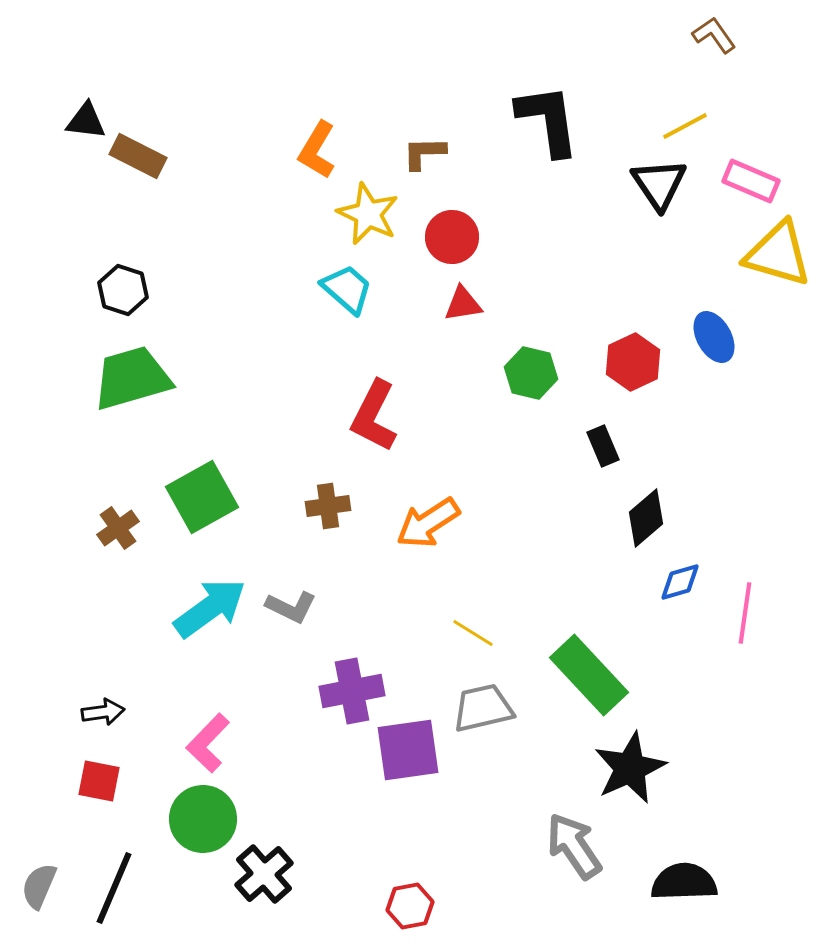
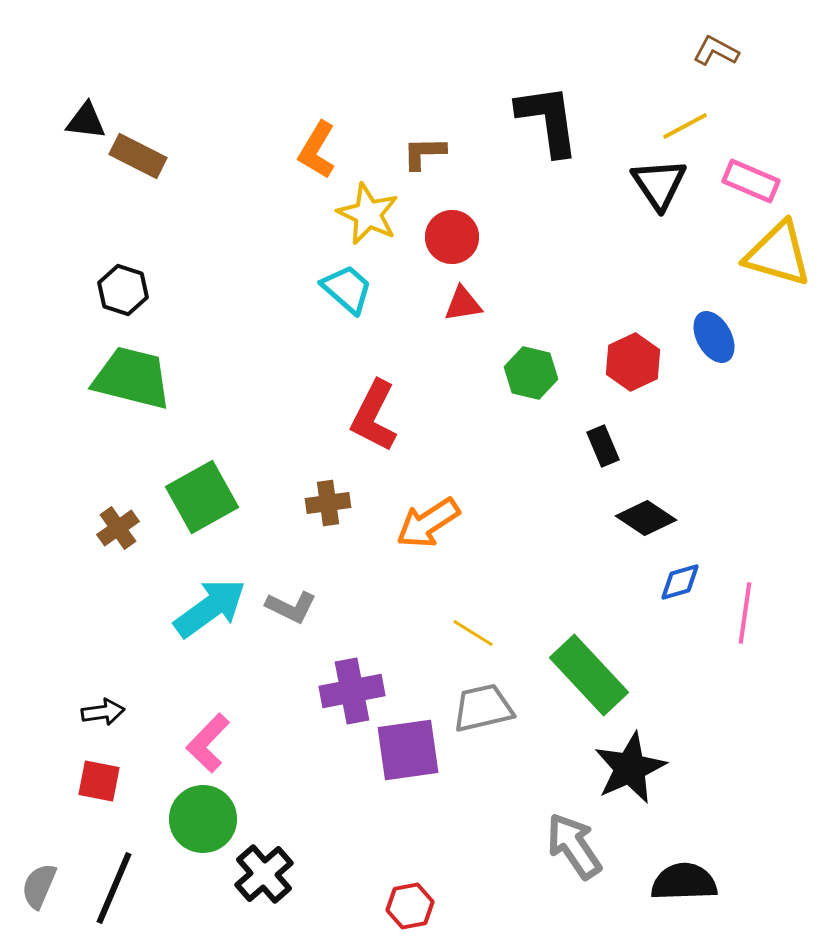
brown L-shape at (714, 35): moved 2 px right, 16 px down; rotated 27 degrees counterclockwise
green trapezoid at (132, 378): rotated 30 degrees clockwise
brown cross at (328, 506): moved 3 px up
black diamond at (646, 518): rotated 74 degrees clockwise
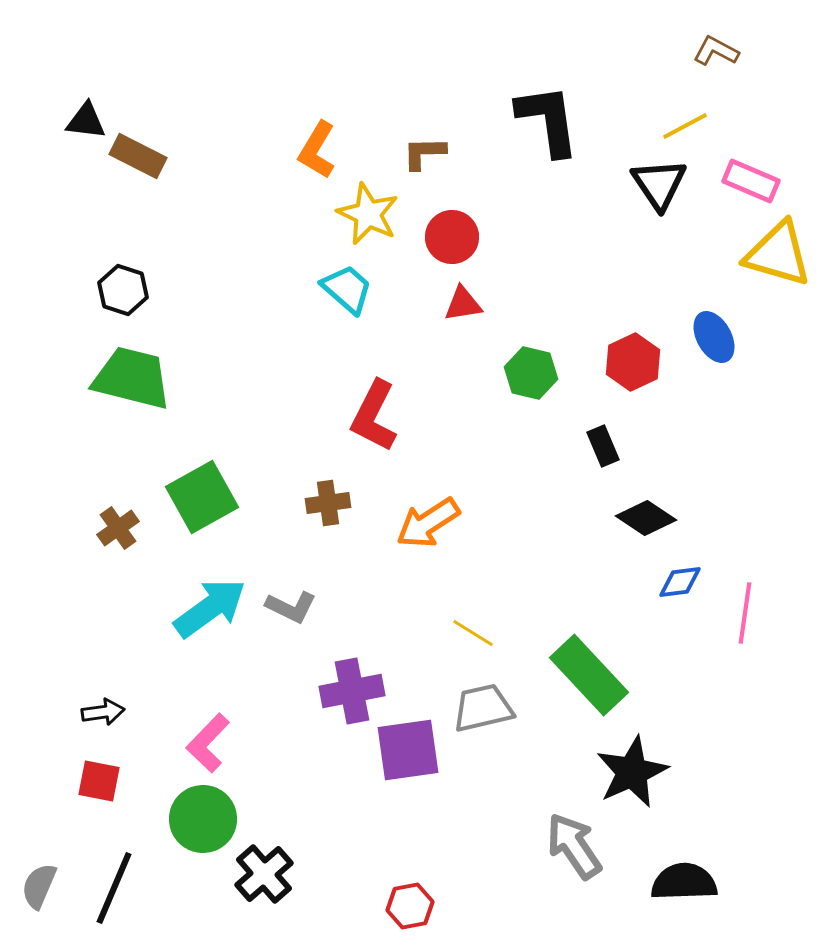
blue diamond at (680, 582): rotated 9 degrees clockwise
black star at (630, 768): moved 2 px right, 4 px down
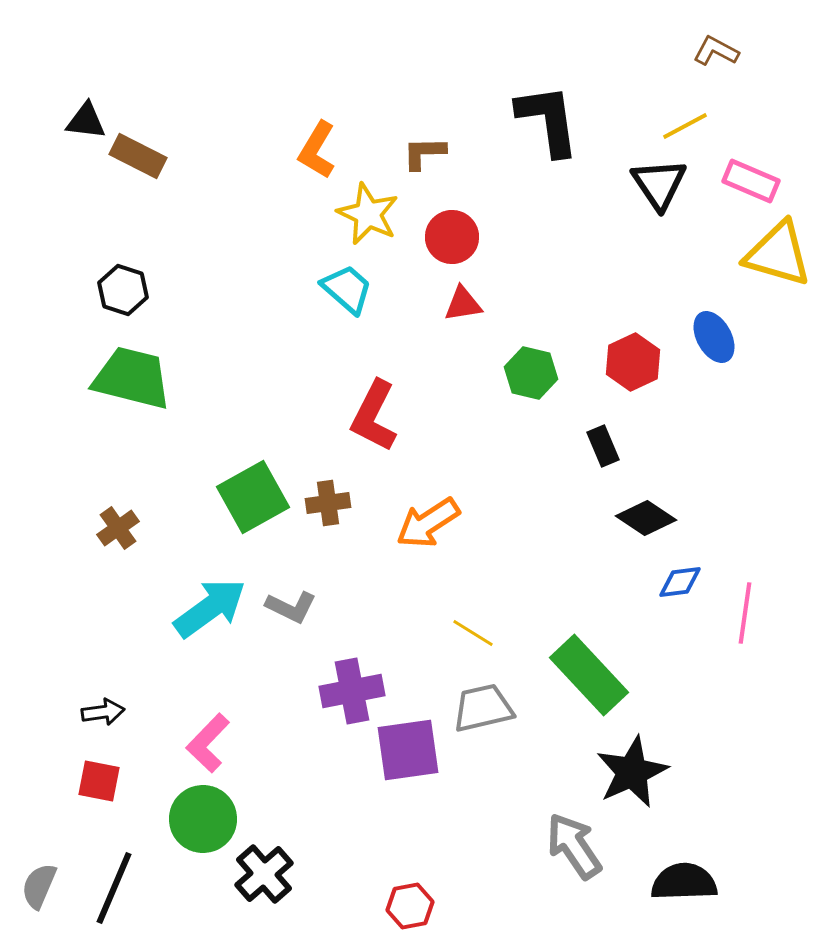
green square at (202, 497): moved 51 px right
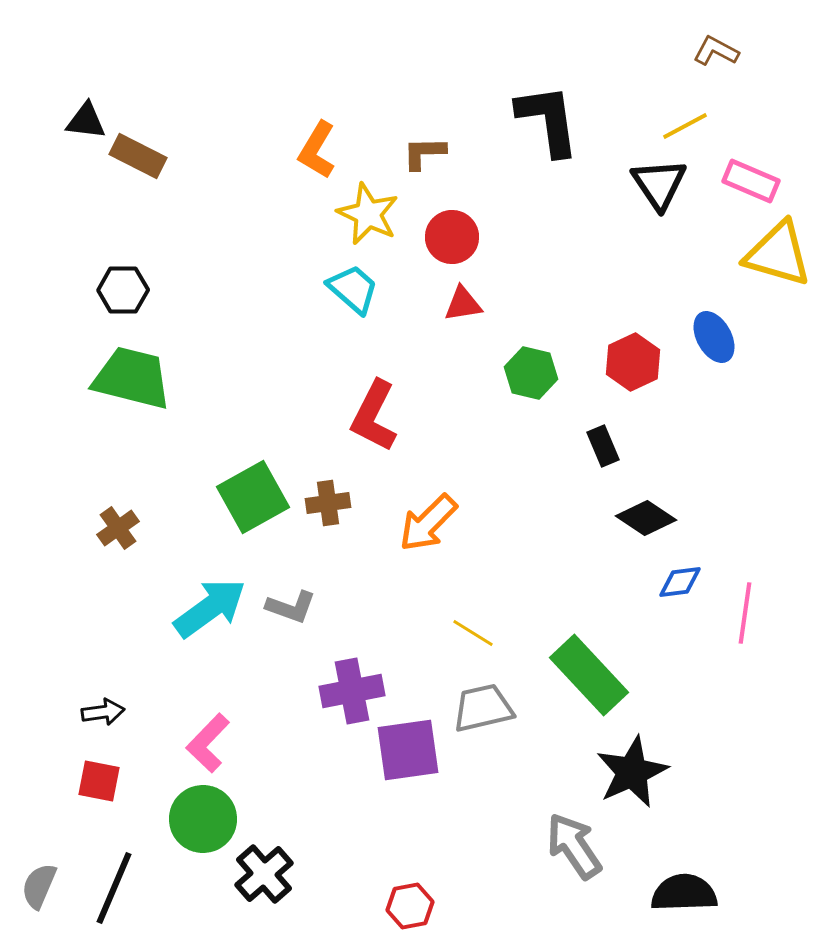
cyan trapezoid at (347, 289): moved 6 px right
black hexagon at (123, 290): rotated 18 degrees counterclockwise
orange arrow at (428, 523): rotated 12 degrees counterclockwise
gray L-shape at (291, 607): rotated 6 degrees counterclockwise
black semicircle at (684, 882): moved 11 px down
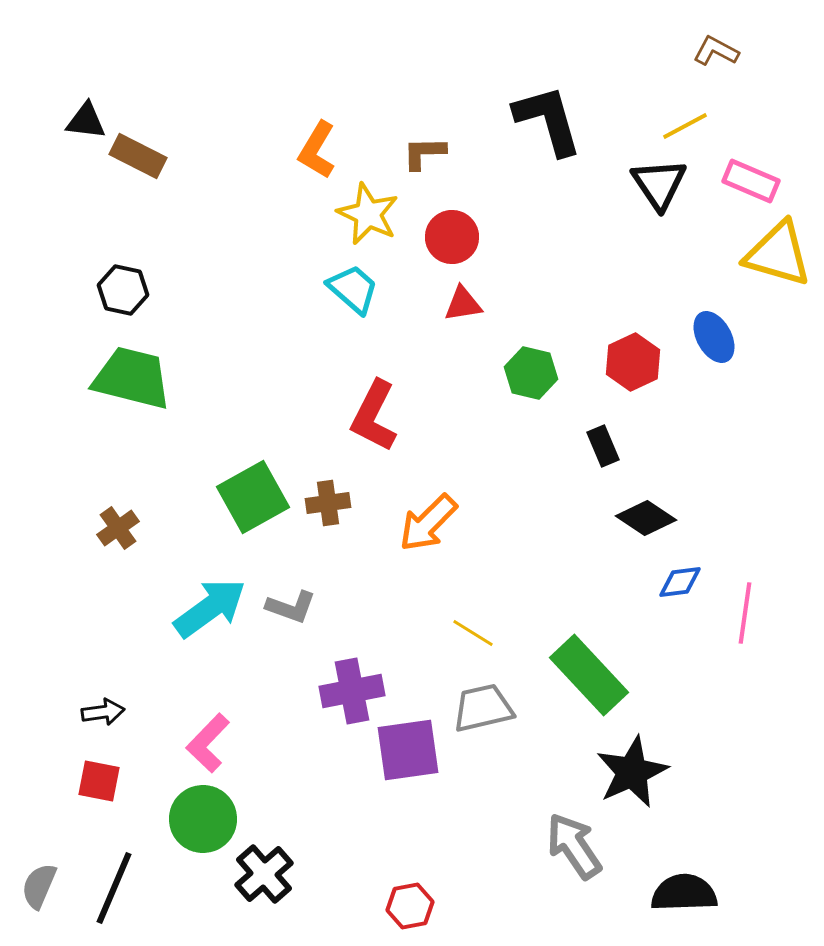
black L-shape at (548, 120): rotated 8 degrees counterclockwise
black hexagon at (123, 290): rotated 12 degrees clockwise
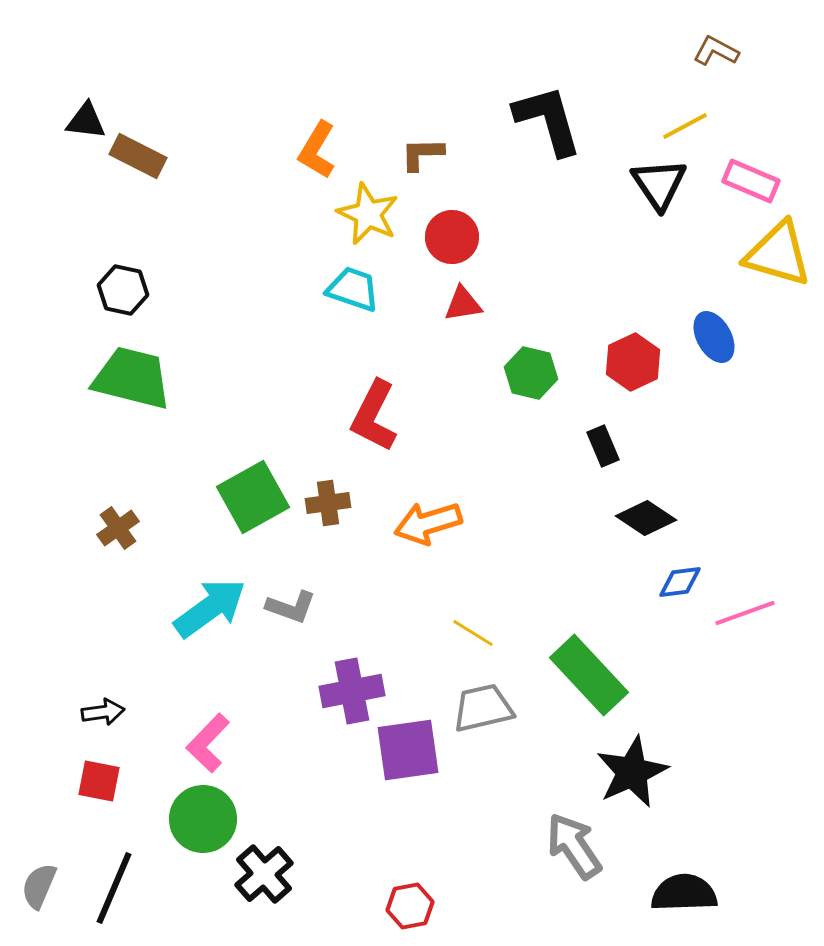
brown L-shape at (424, 153): moved 2 px left, 1 px down
cyan trapezoid at (353, 289): rotated 22 degrees counterclockwise
orange arrow at (428, 523): rotated 28 degrees clockwise
pink line at (745, 613): rotated 62 degrees clockwise
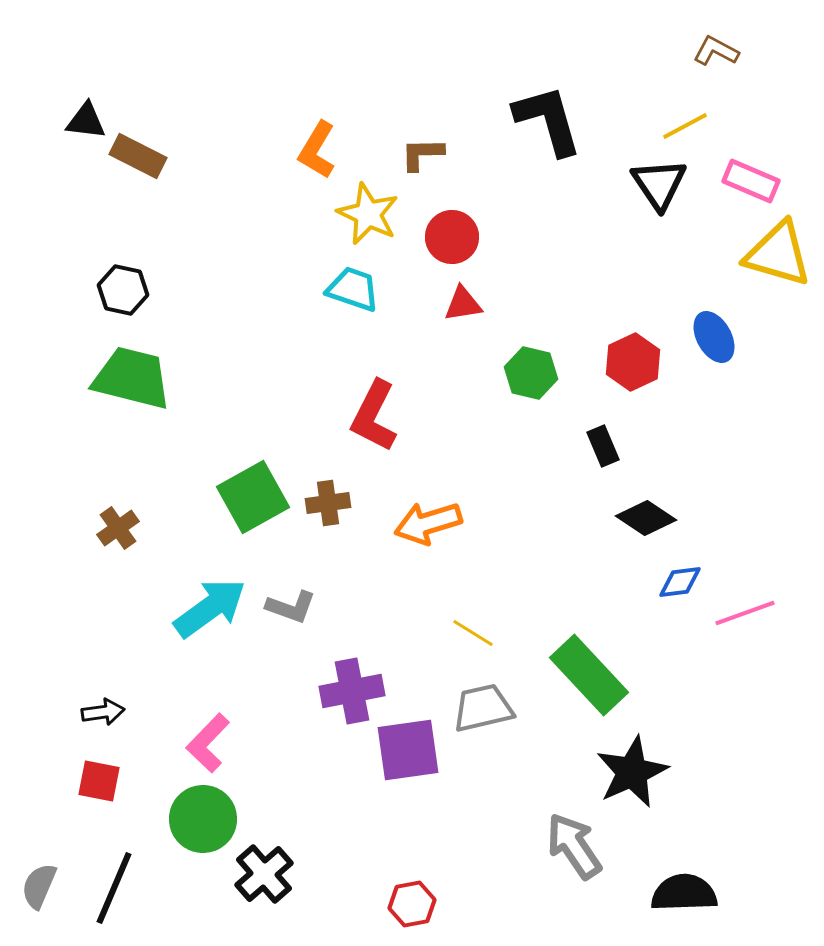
red hexagon at (410, 906): moved 2 px right, 2 px up
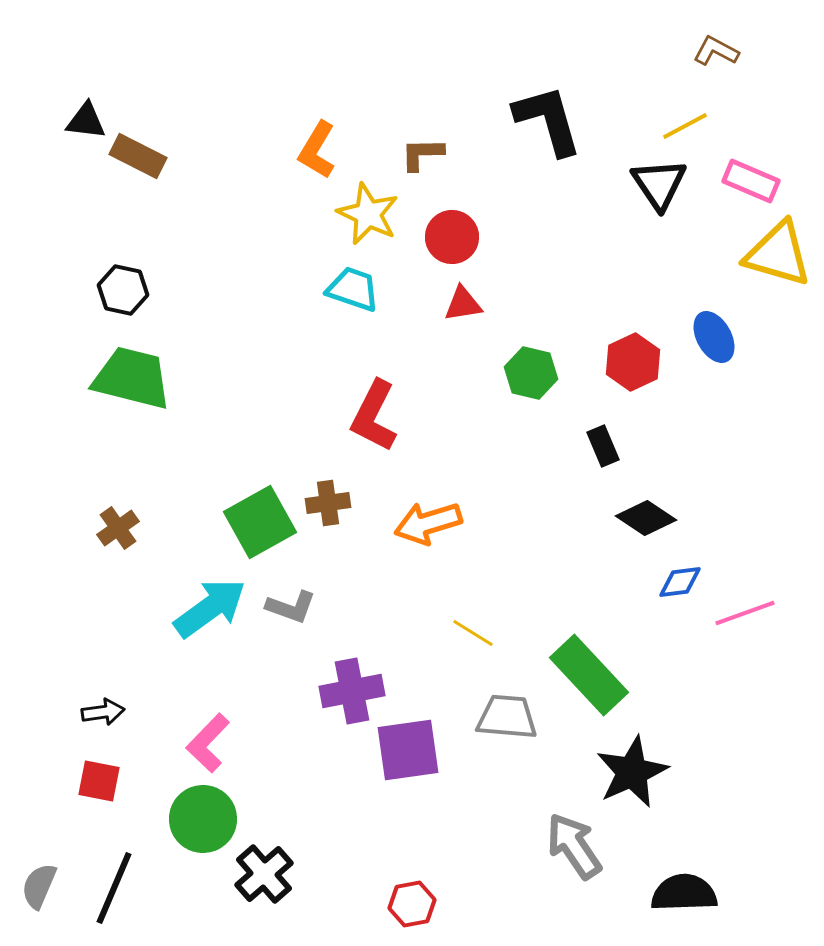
green square at (253, 497): moved 7 px right, 25 px down
gray trapezoid at (483, 708): moved 24 px right, 9 px down; rotated 18 degrees clockwise
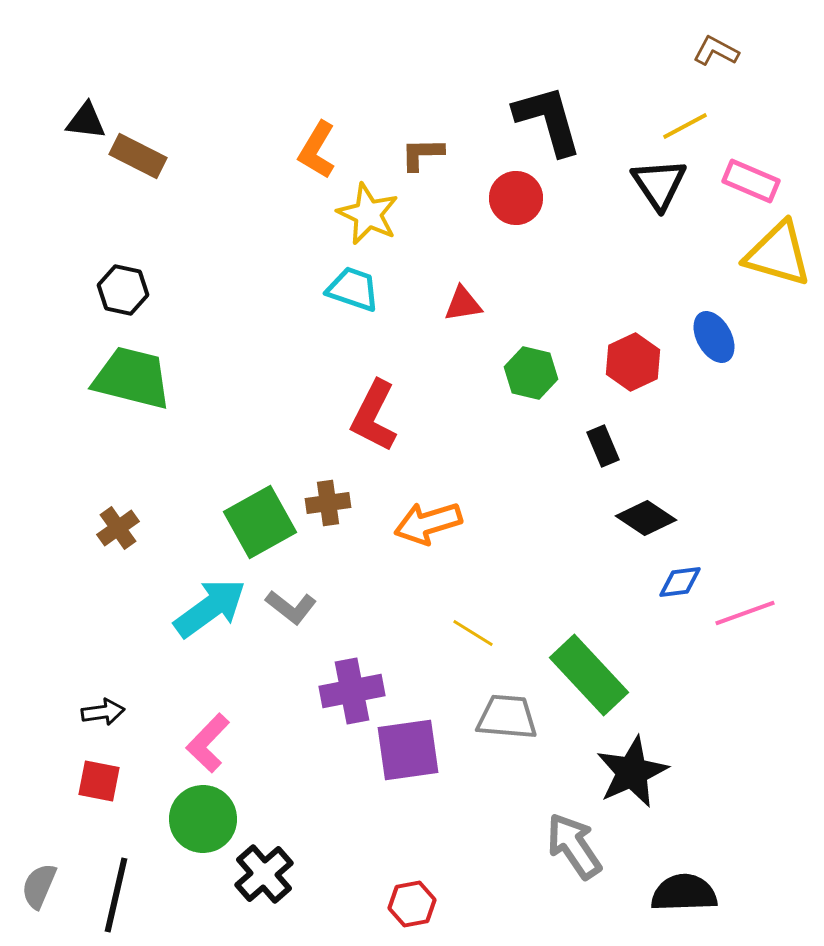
red circle at (452, 237): moved 64 px right, 39 px up
gray L-shape at (291, 607): rotated 18 degrees clockwise
black line at (114, 888): moved 2 px right, 7 px down; rotated 10 degrees counterclockwise
